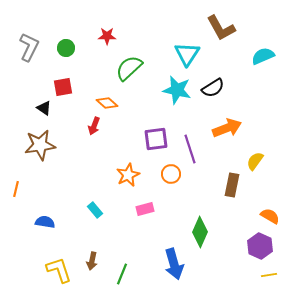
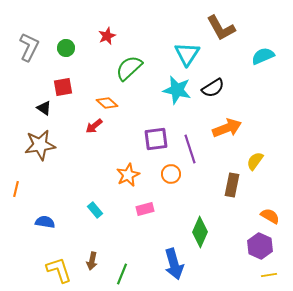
red star: rotated 24 degrees counterclockwise
red arrow: rotated 30 degrees clockwise
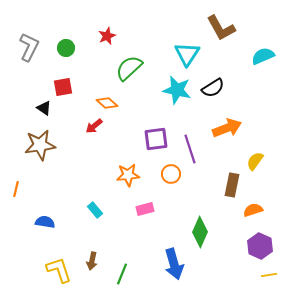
orange star: rotated 20 degrees clockwise
orange semicircle: moved 17 px left, 6 px up; rotated 48 degrees counterclockwise
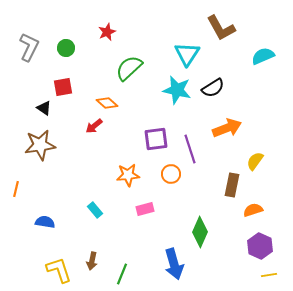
red star: moved 4 px up
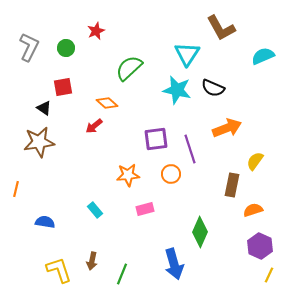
red star: moved 11 px left, 1 px up
black semicircle: rotated 55 degrees clockwise
brown star: moved 1 px left, 3 px up
yellow line: rotated 56 degrees counterclockwise
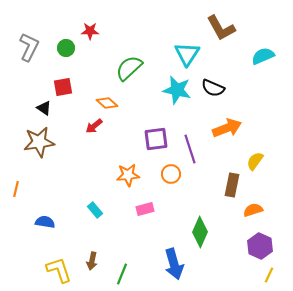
red star: moved 6 px left; rotated 24 degrees clockwise
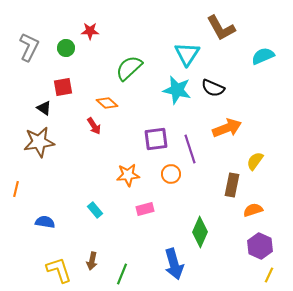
red arrow: rotated 84 degrees counterclockwise
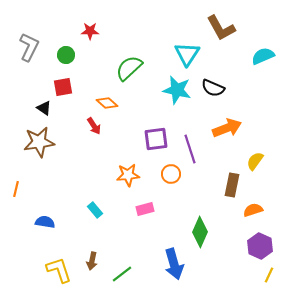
green circle: moved 7 px down
green line: rotated 30 degrees clockwise
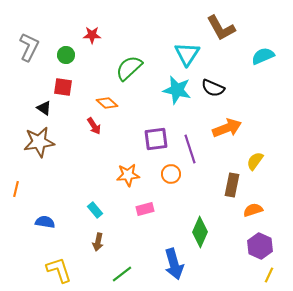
red star: moved 2 px right, 4 px down
red square: rotated 18 degrees clockwise
brown arrow: moved 6 px right, 19 px up
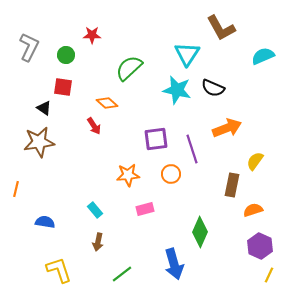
purple line: moved 2 px right
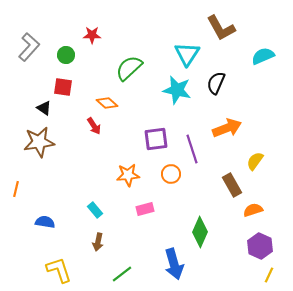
gray L-shape: rotated 16 degrees clockwise
black semicircle: moved 3 px right, 5 px up; rotated 90 degrees clockwise
brown rectangle: rotated 40 degrees counterclockwise
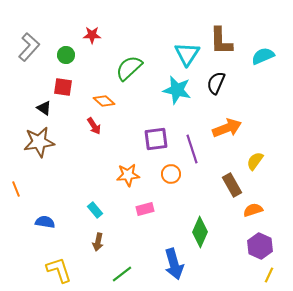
brown L-shape: moved 13 px down; rotated 28 degrees clockwise
orange diamond: moved 3 px left, 2 px up
orange line: rotated 35 degrees counterclockwise
